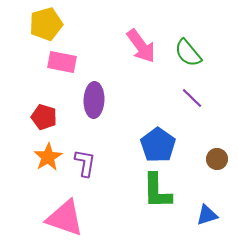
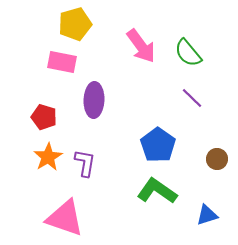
yellow pentagon: moved 29 px right
green L-shape: rotated 126 degrees clockwise
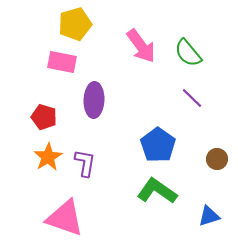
blue triangle: moved 2 px right, 1 px down
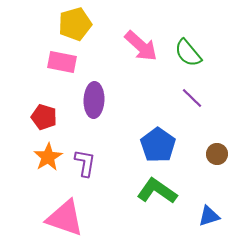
pink arrow: rotated 12 degrees counterclockwise
brown circle: moved 5 px up
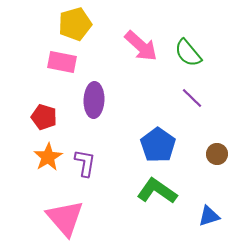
pink triangle: rotated 30 degrees clockwise
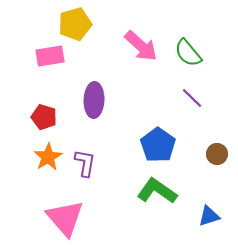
pink rectangle: moved 12 px left, 6 px up; rotated 20 degrees counterclockwise
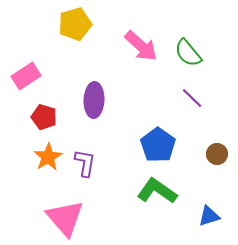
pink rectangle: moved 24 px left, 20 px down; rotated 24 degrees counterclockwise
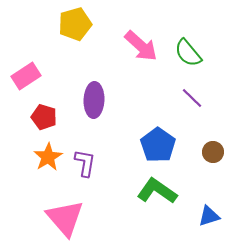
brown circle: moved 4 px left, 2 px up
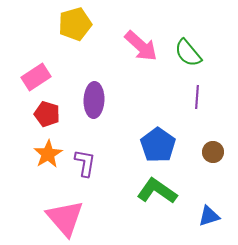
pink rectangle: moved 10 px right, 1 px down
purple line: moved 5 px right, 1 px up; rotated 50 degrees clockwise
red pentagon: moved 3 px right, 3 px up
orange star: moved 3 px up
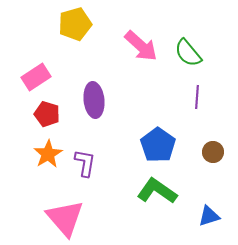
purple ellipse: rotated 8 degrees counterclockwise
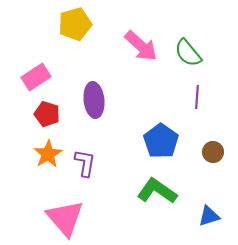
blue pentagon: moved 3 px right, 4 px up
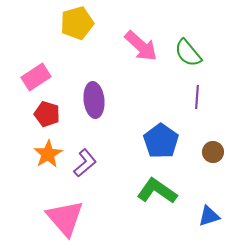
yellow pentagon: moved 2 px right, 1 px up
purple L-shape: rotated 40 degrees clockwise
